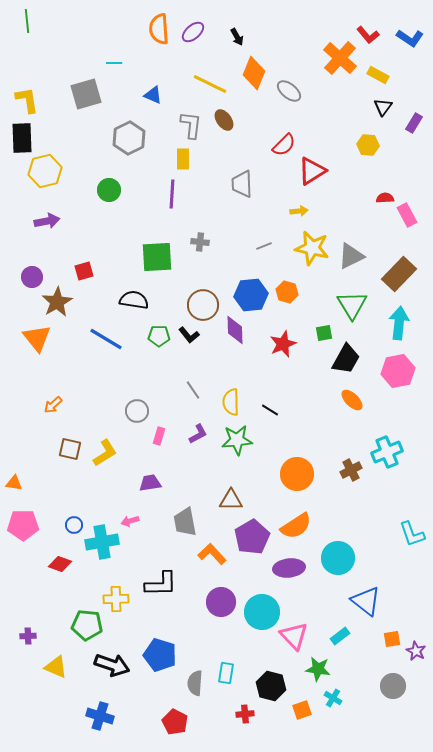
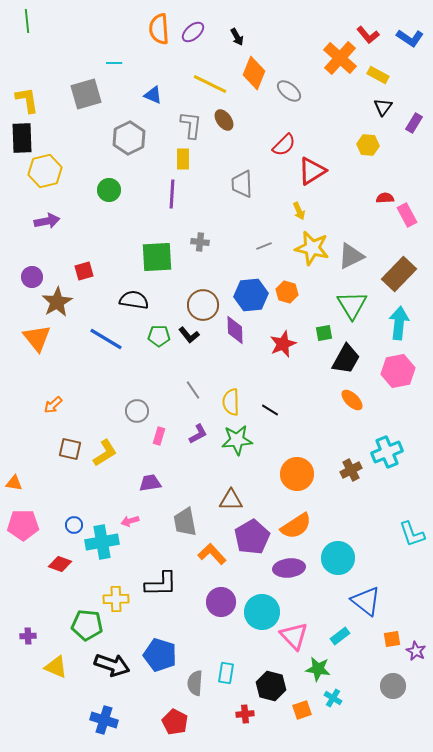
yellow arrow at (299, 211): rotated 72 degrees clockwise
blue cross at (100, 716): moved 4 px right, 4 px down
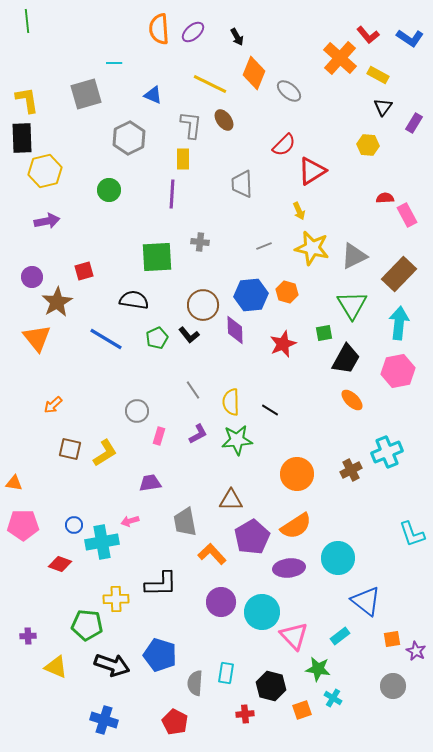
gray triangle at (351, 256): moved 3 px right
green pentagon at (159, 336): moved 2 px left, 2 px down; rotated 25 degrees counterclockwise
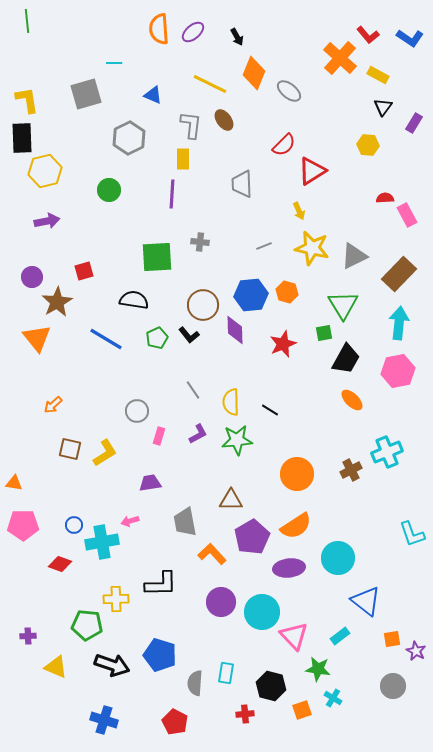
green triangle at (352, 305): moved 9 px left
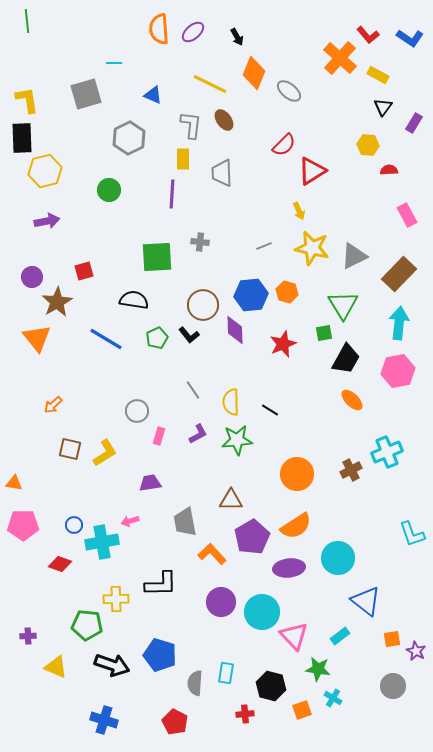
gray trapezoid at (242, 184): moved 20 px left, 11 px up
red semicircle at (385, 198): moved 4 px right, 28 px up
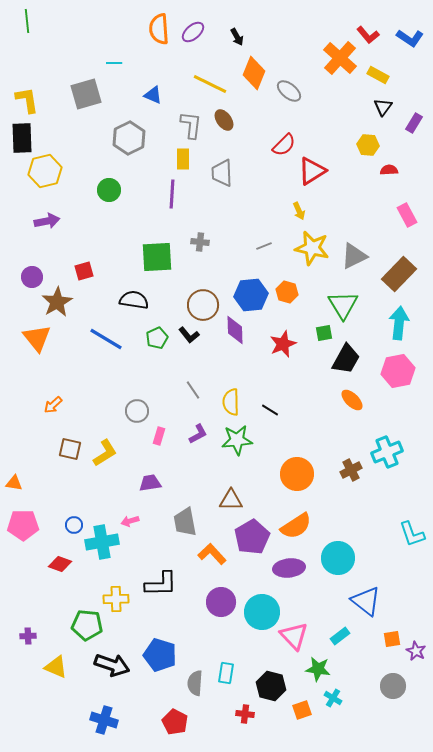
red cross at (245, 714): rotated 12 degrees clockwise
